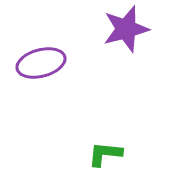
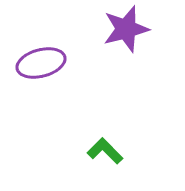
green L-shape: moved 3 px up; rotated 39 degrees clockwise
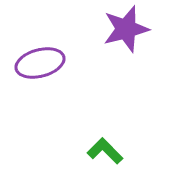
purple ellipse: moved 1 px left
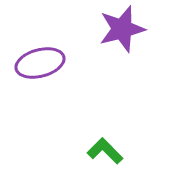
purple star: moved 4 px left
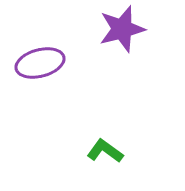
green L-shape: rotated 9 degrees counterclockwise
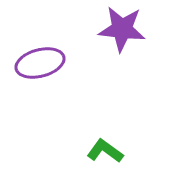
purple star: rotated 21 degrees clockwise
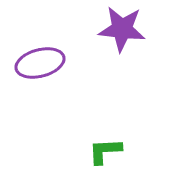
green L-shape: rotated 39 degrees counterclockwise
